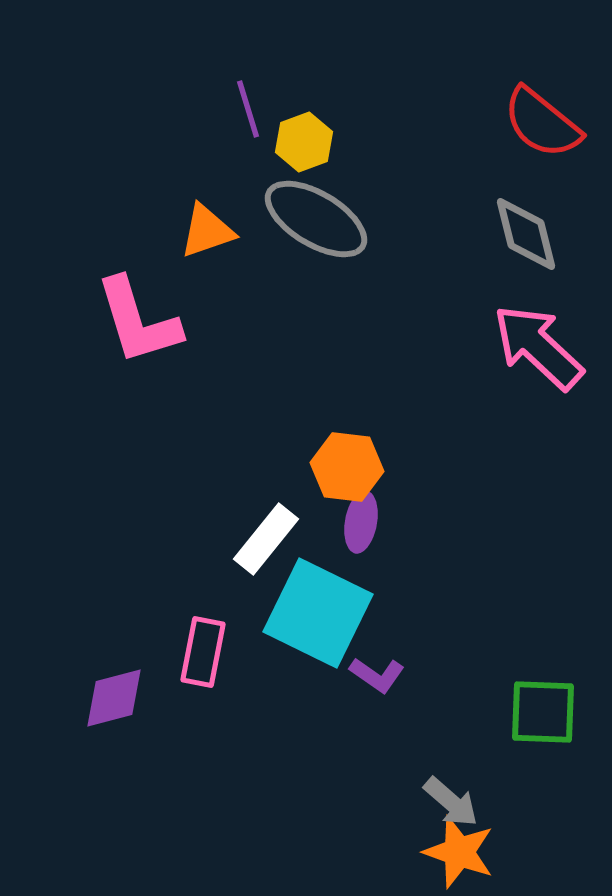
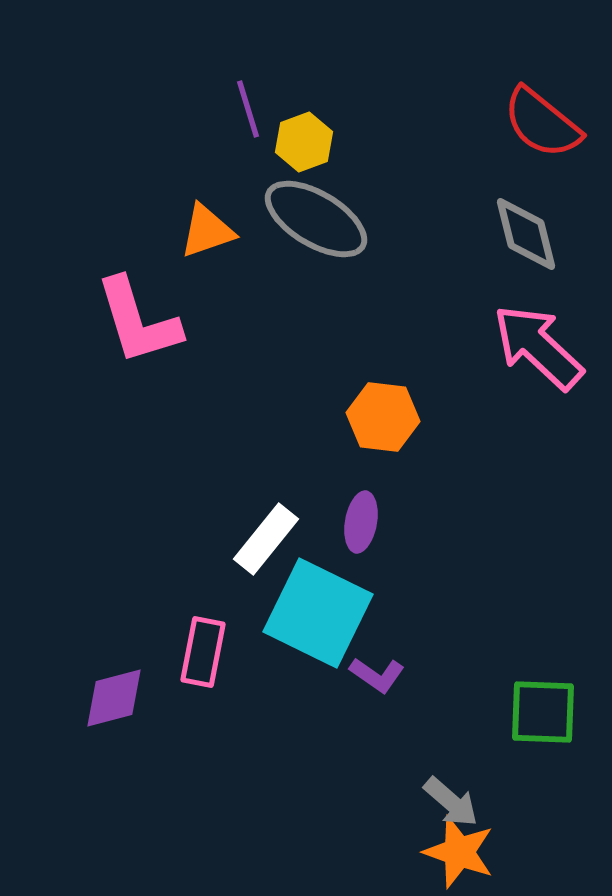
orange hexagon: moved 36 px right, 50 px up
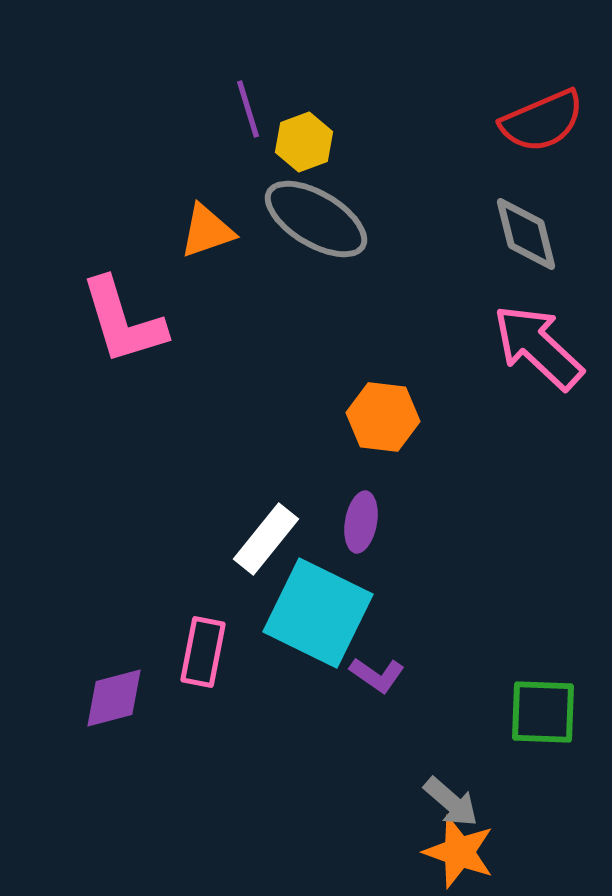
red semicircle: moved 2 px up; rotated 62 degrees counterclockwise
pink L-shape: moved 15 px left
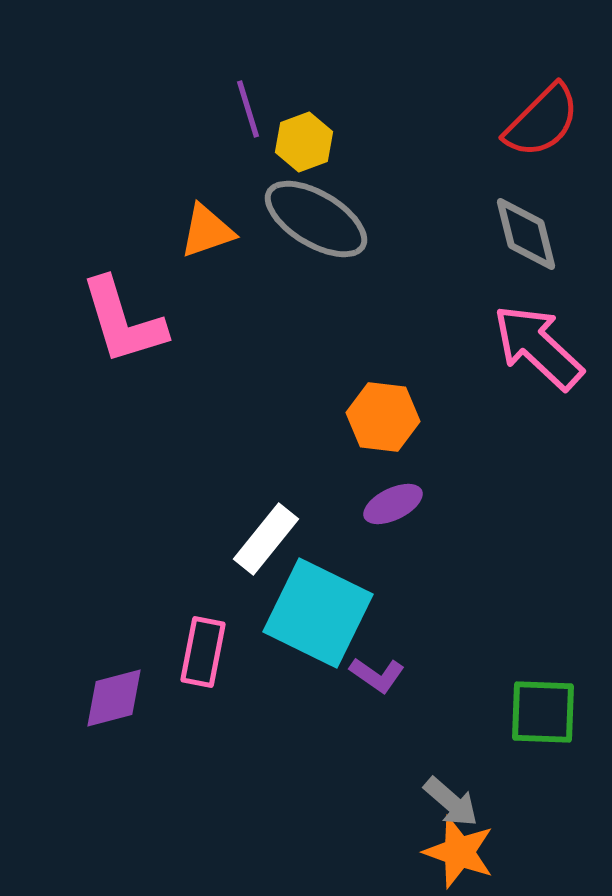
red semicircle: rotated 22 degrees counterclockwise
purple ellipse: moved 32 px right, 18 px up; rotated 54 degrees clockwise
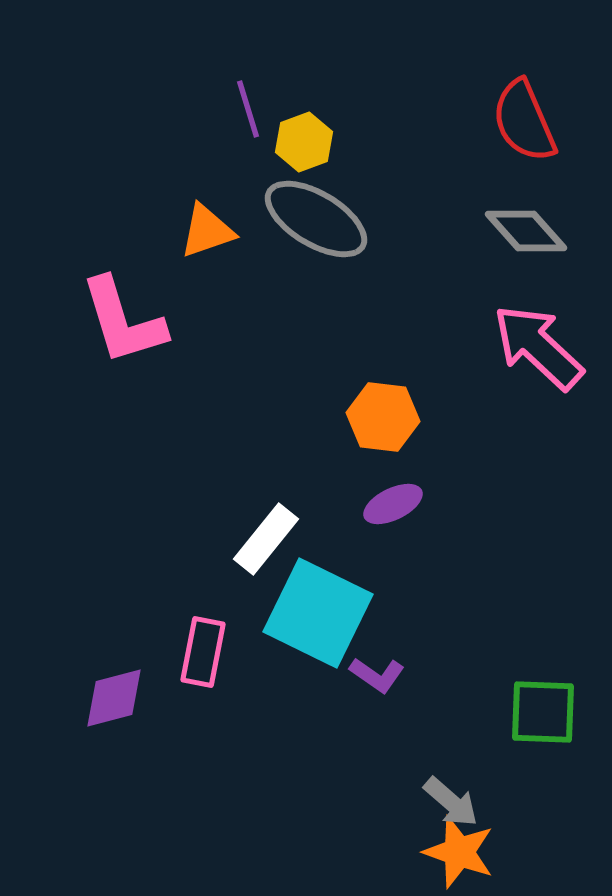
red semicircle: moved 18 px left; rotated 112 degrees clockwise
gray diamond: moved 3 px up; rotated 28 degrees counterclockwise
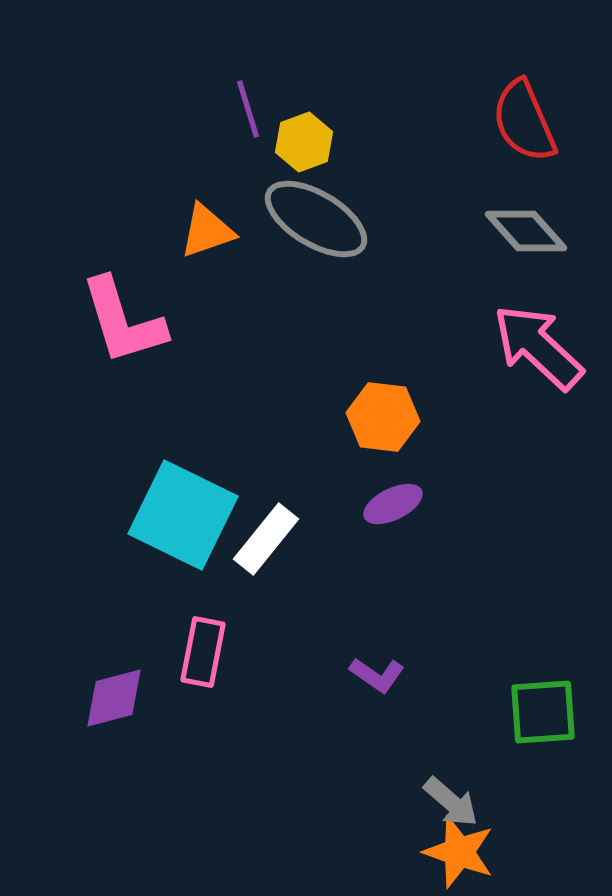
cyan square: moved 135 px left, 98 px up
green square: rotated 6 degrees counterclockwise
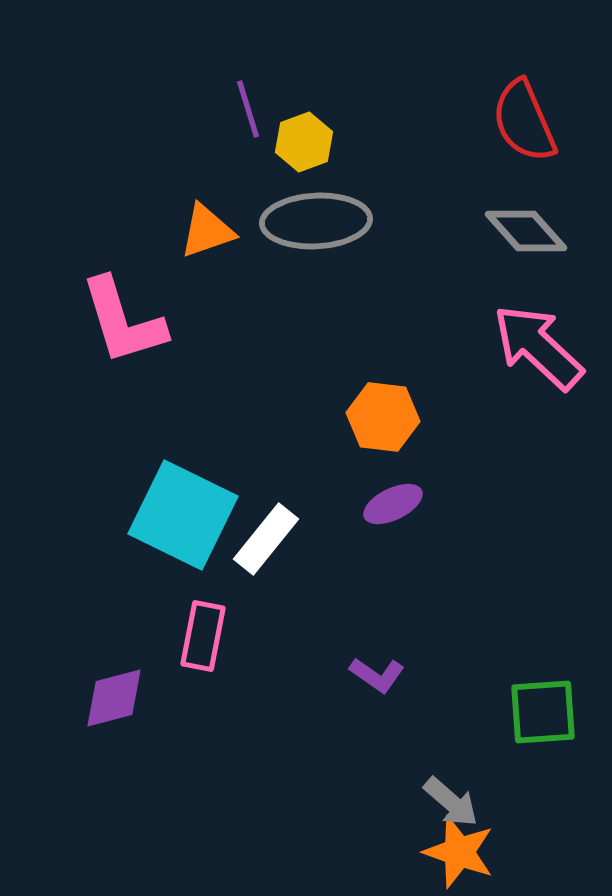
gray ellipse: moved 2 px down; rotated 34 degrees counterclockwise
pink rectangle: moved 16 px up
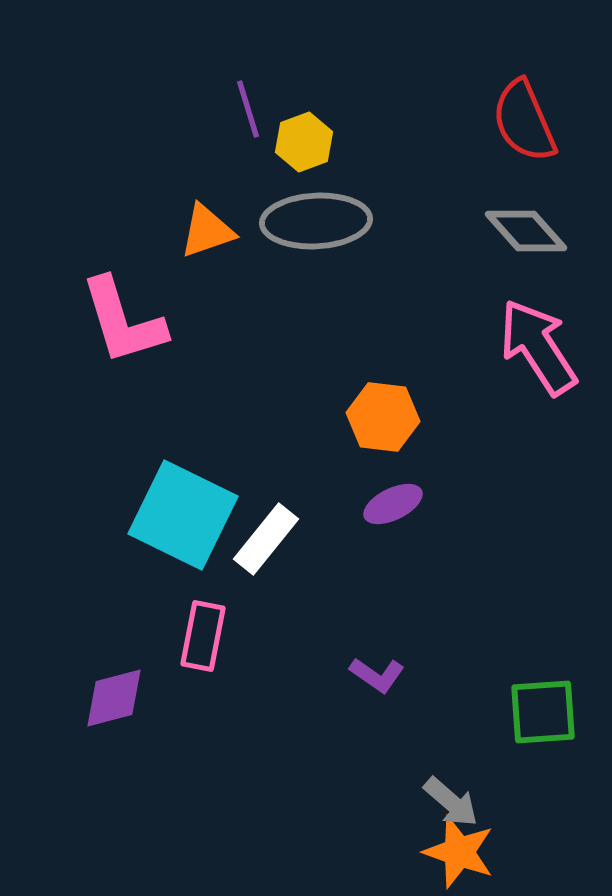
pink arrow: rotated 14 degrees clockwise
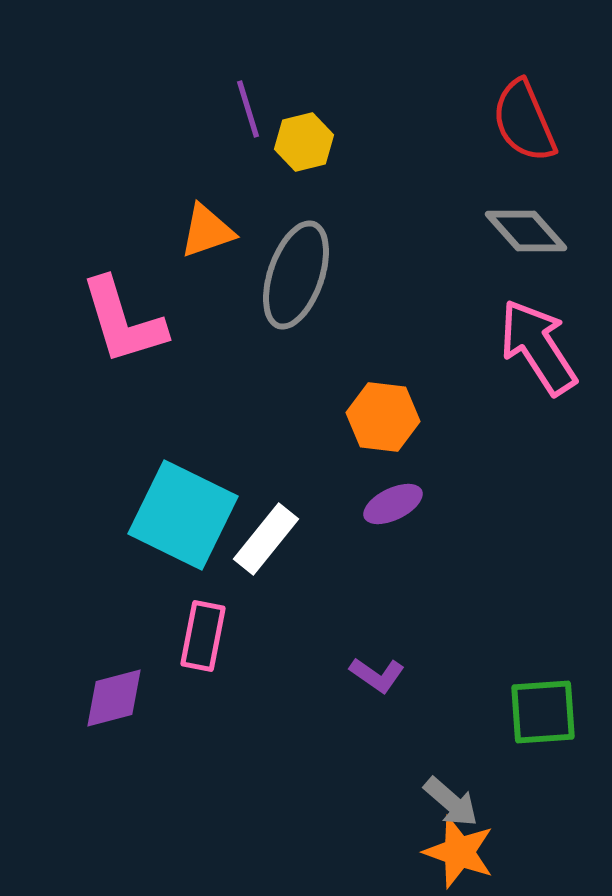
yellow hexagon: rotated 6 degrees clockwise
gray ellipse: moved 20 px left, 54 px down; rotated 68 degrees counterclockwise
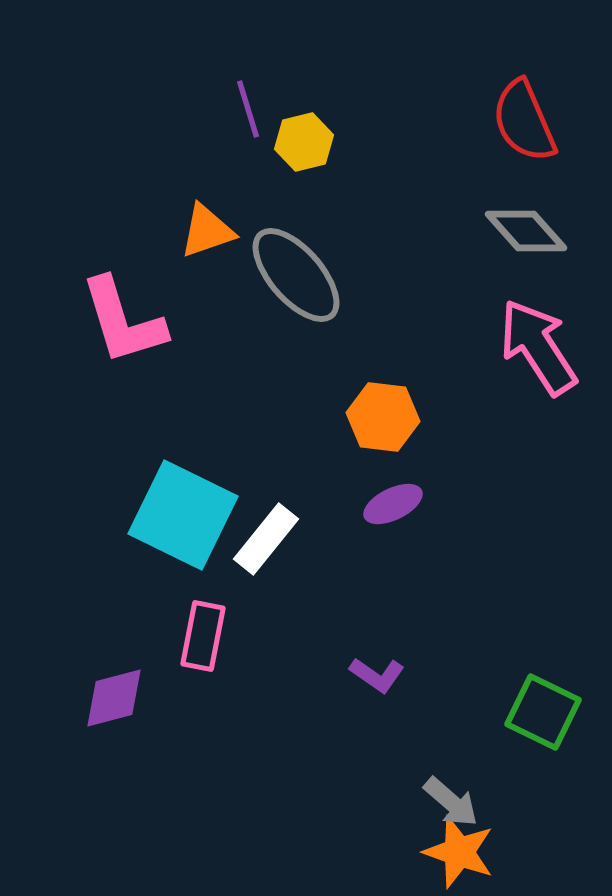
gray ellipse: rotated 60 degrees counterclockwise
green square: rotated 30 degrees clockwise
